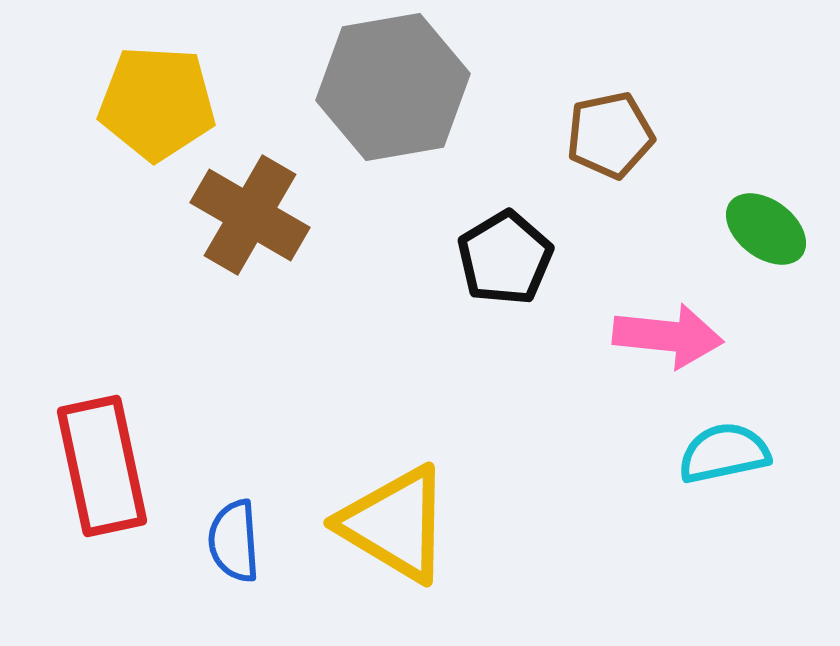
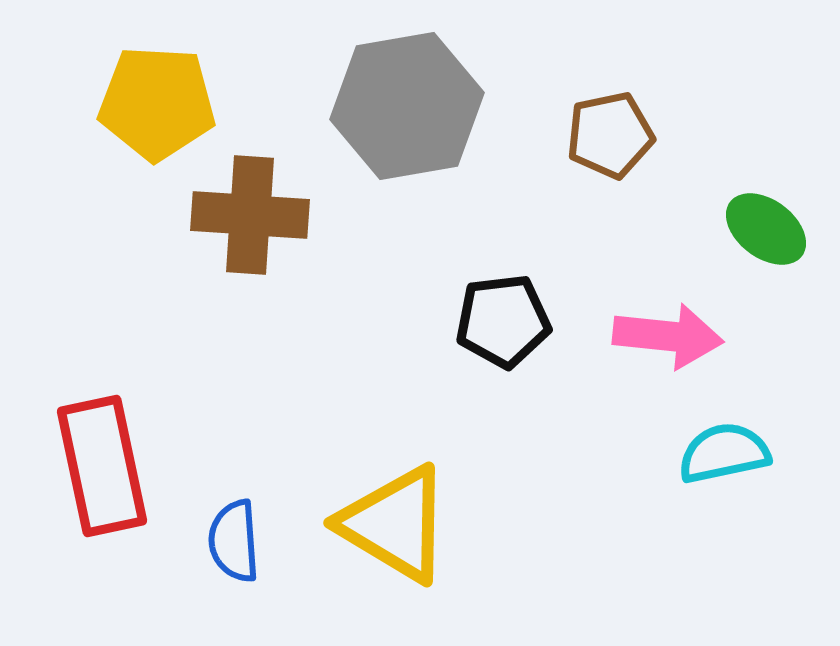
gray hexagon: moved 14 px right, 19 px down
brown cross: rotated 26 degrees counterclockwise
black pentagon: moved 2 px left, 63 px down; rotated 24 degrees clockwise
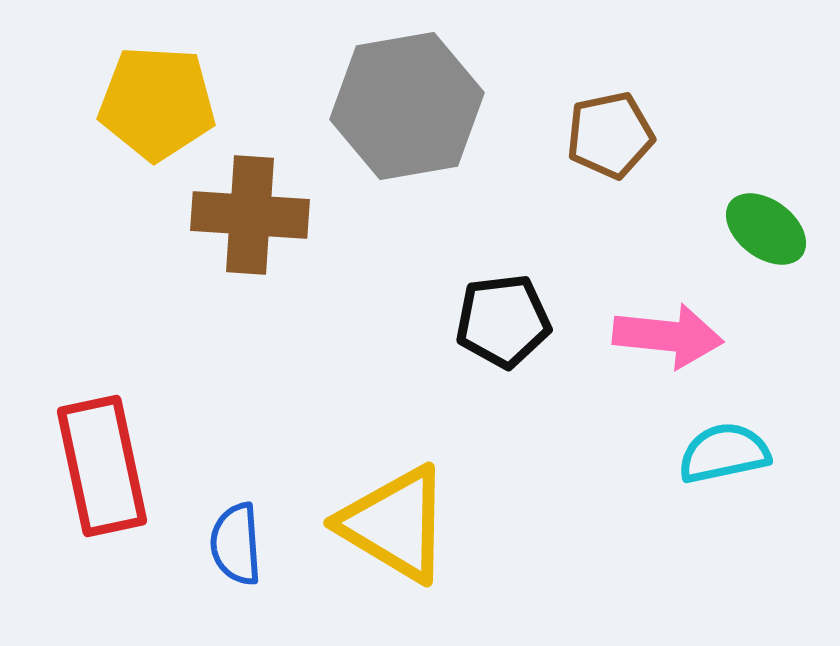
blue semicircle: moved 2 px right, 3 px down
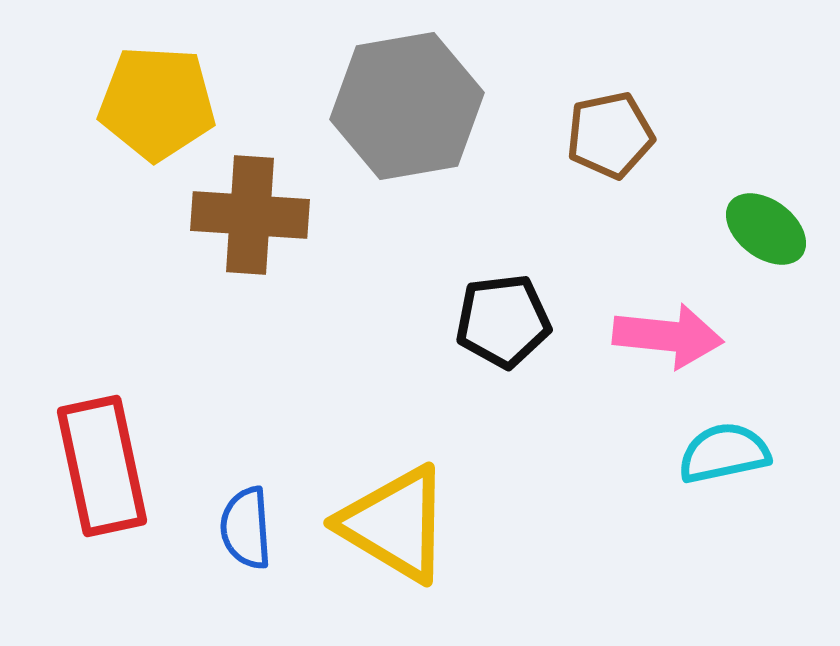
blue semicircle: moved 10 px right, 16 px up
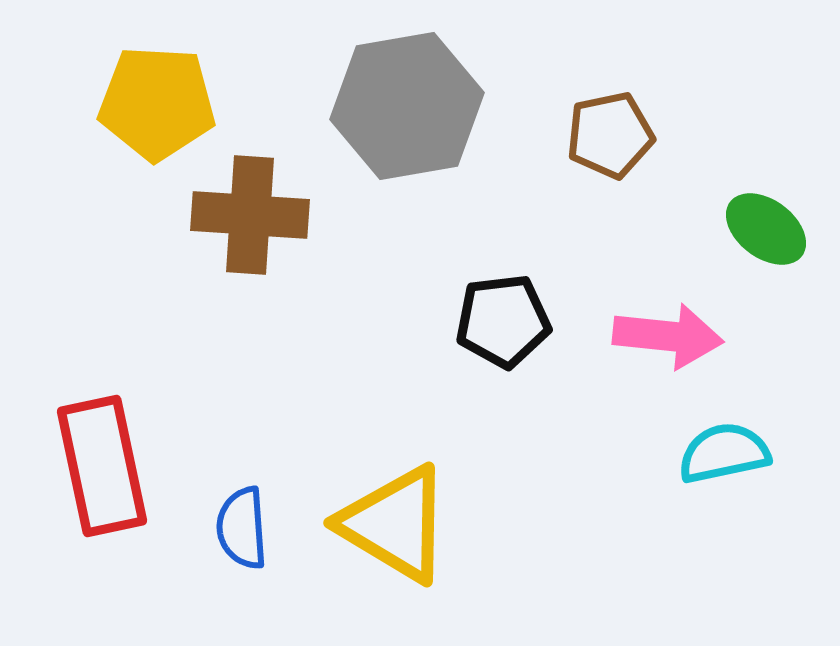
blue semicircle: moved 4 px left
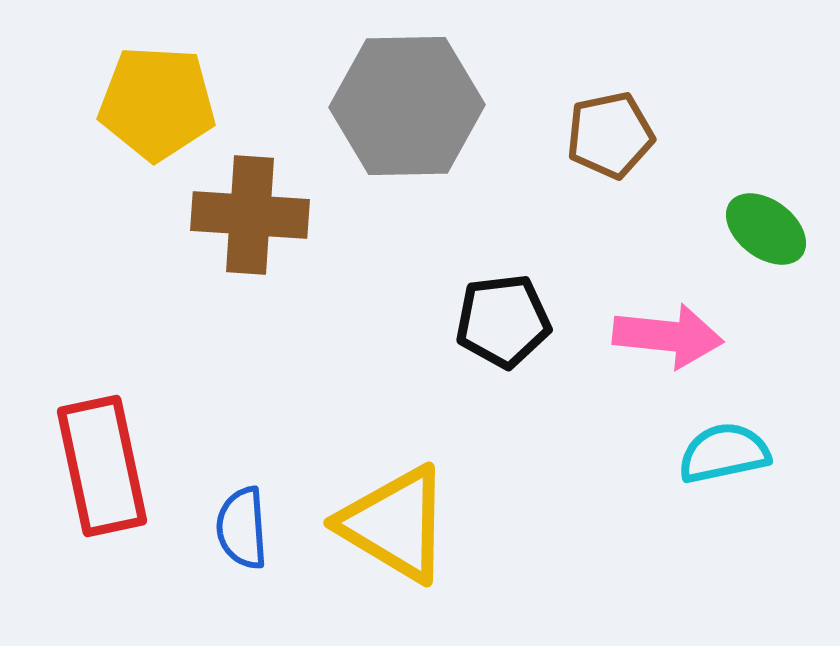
gray hexagon: rotated 9 degrees clockwise
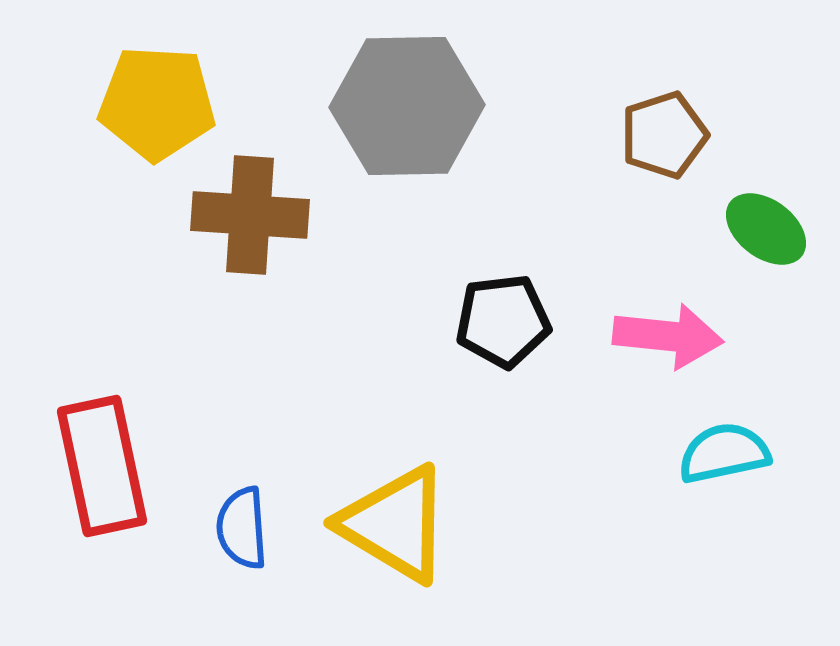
brown pentagon: moved 54 px right; rotated 6 degrees counterclockwise
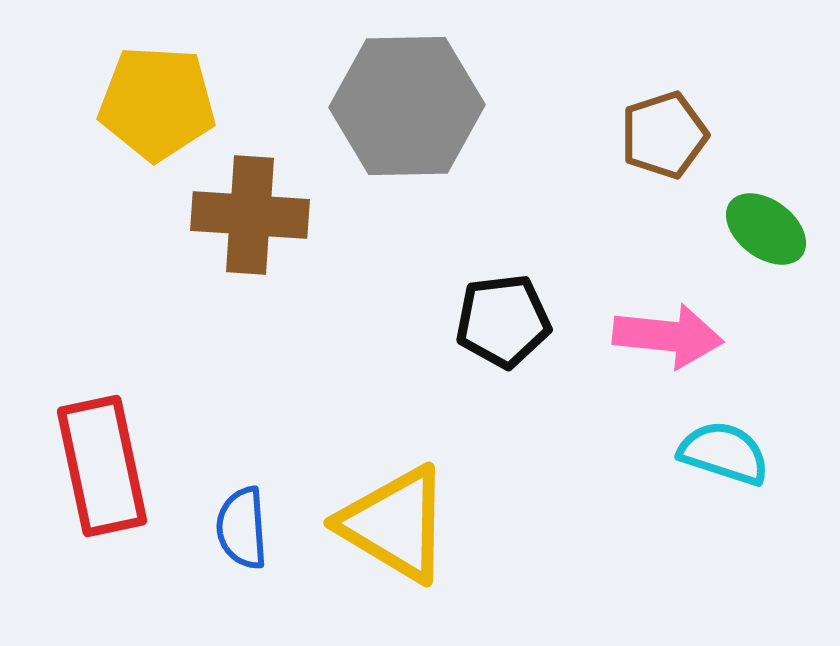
cyan semicircle: rotated 30 degrees clockwise
